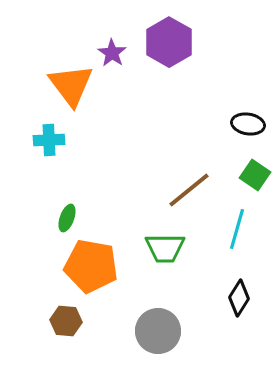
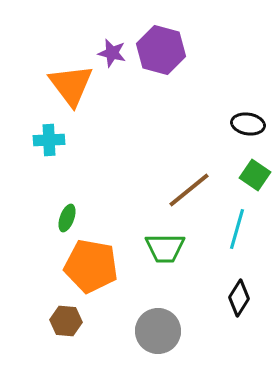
purple hexagon: moved 8 px left, 8 px down; rotated 15 degrees counterclockwise
purple star: rotated 20 degrees counterclockwise
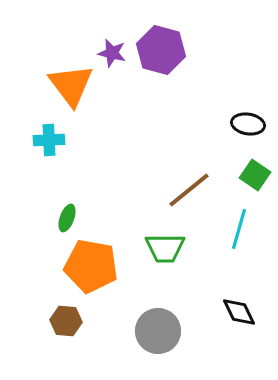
cyan line: moved 2 px right
black diamond: moved 14 px down; rotated 57 degrees counterclockwise
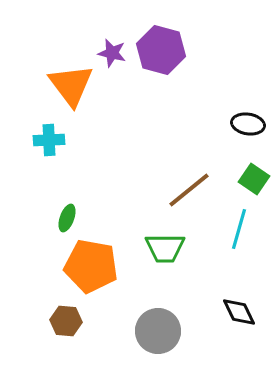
green square: moved 1 px left, 4 px down
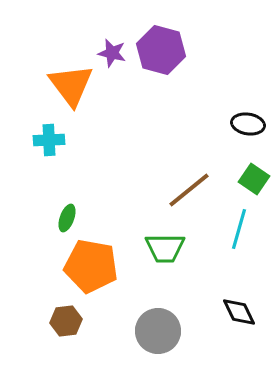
brown hexagon: rotated 12 degrees counterclockwise
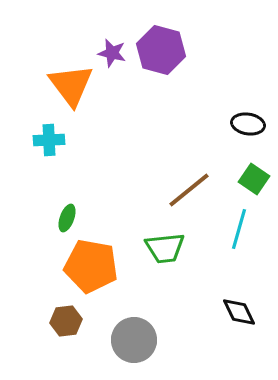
green trapezoid: rotated 6 degrees counterclockwise
gray circle: moved 24 px left, 9 px down
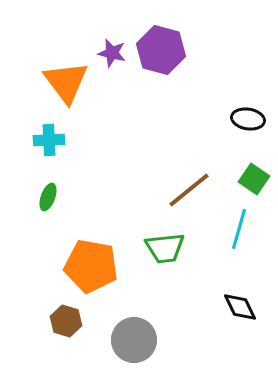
orange triangle: moved 5 px left, 3 px up
black ellipse: moved 5 px up
green ellipse: moved 19 px left, 21 px up
black diamond: moved 1 px right, 5 px up
brown hexagon: rotated 24 degrees clockwise
